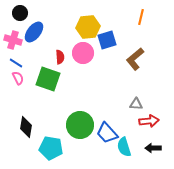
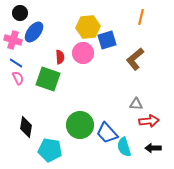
cyan pentagon: moved 1 px left, 2 px down
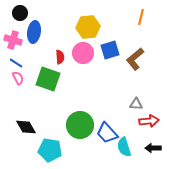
blue ellipse: rotated 30 degrees counterclockwise
blue square: moved 3 px right, 10 px down
black diamond: rotated 40 degrees counterclockwise
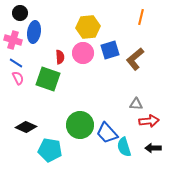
black diamond: rotated 35 degrees counterclockwise
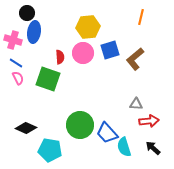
black circle: moved 7 px right
black diamond: moved 1 px down
black arrow: rotated 42 degrees clockwise
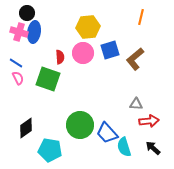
pink cross: moved 6 px right, 8 px up
black diamond: rotated 60 degrees counterclockwise
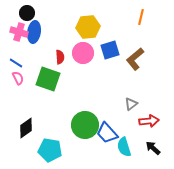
gray triangle: moved 5 px left; rotated 40 degrees counterclockwise
green circle: moved 5 px right
